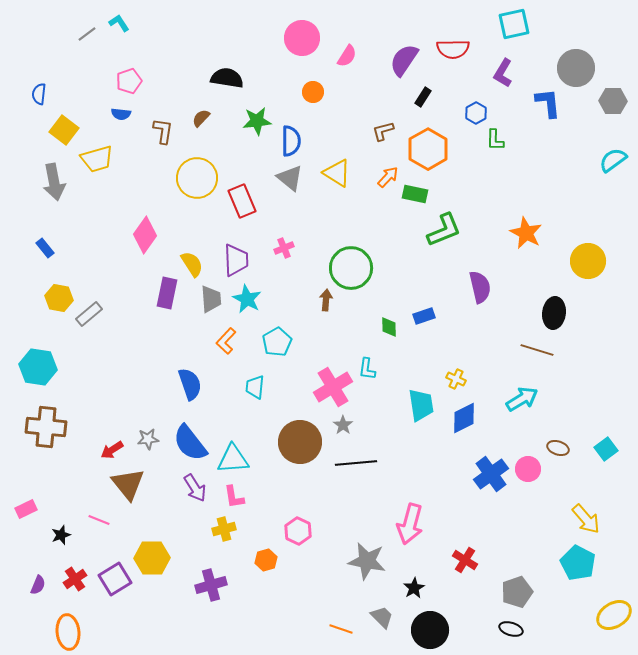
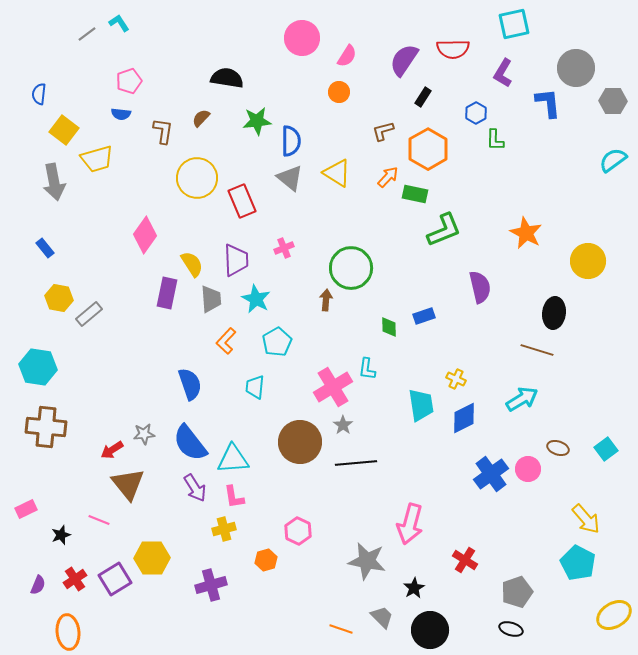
orange circle at (313, 92): moved 26 px right
cyan star at (247, 299): moved 9 px right
gray star at (148, 439): moved 4 px left, 5 px up
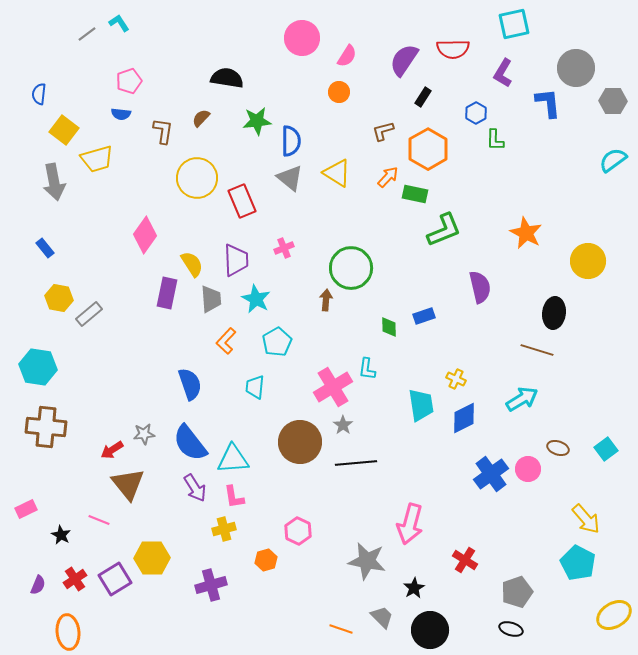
black star at (61, 535): rotated 24 degrees counterclockwise
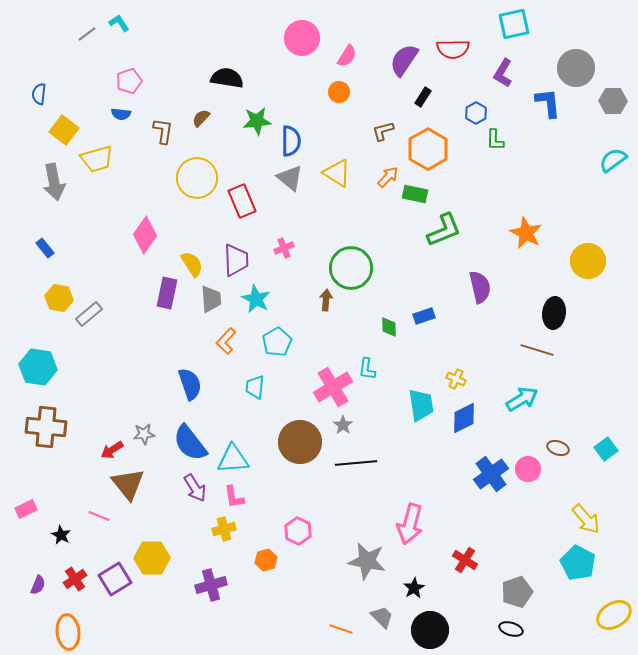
pink line at (99, 520): moved 4 px up
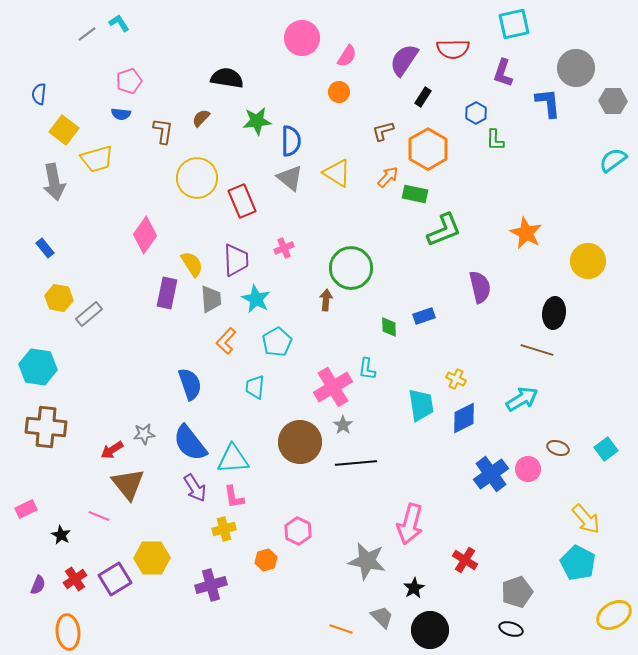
purple L-shape at (503, 73): rotated 12 degrees counterclockwise
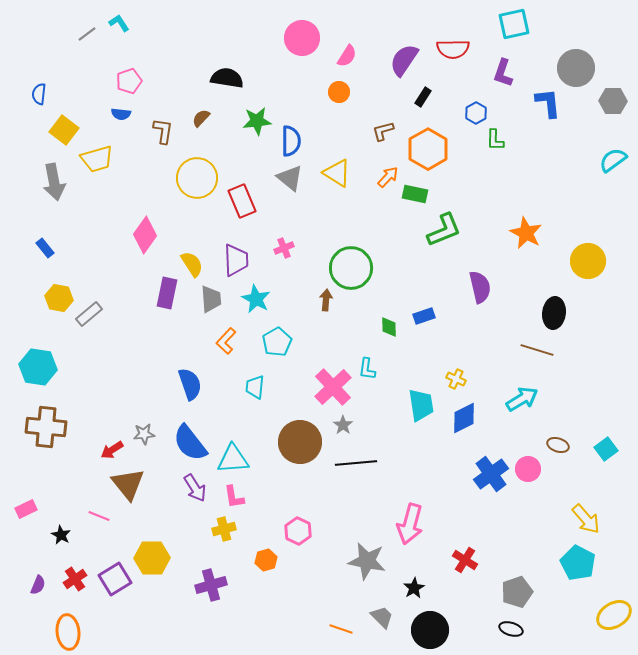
pink cross at (333, 387): rotated 12 degrees counterclockwise
brown ellipse at (558, 448): moved 3 px up
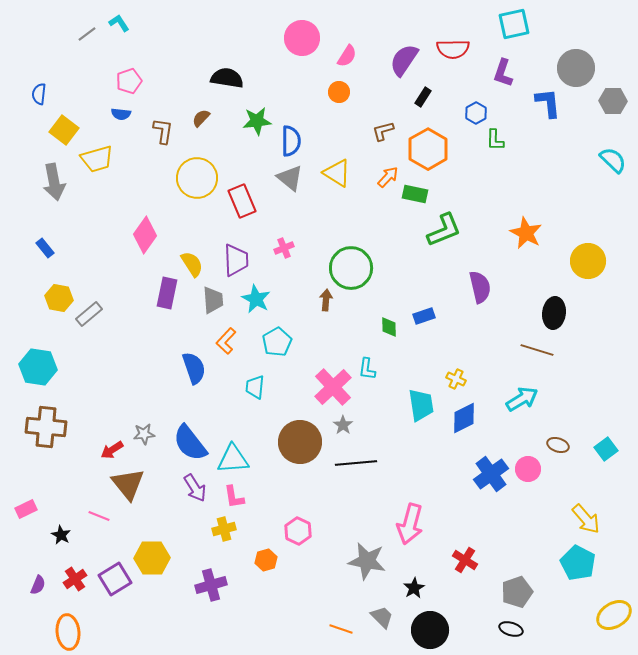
cyan semicircle at (613, 160): rotated 80 degrees clockwise
gray trapezoid at (211, 299): moved 2 px right, 1 px down
blue semicircle at (190, 384): moved 4 px right, 16 px up
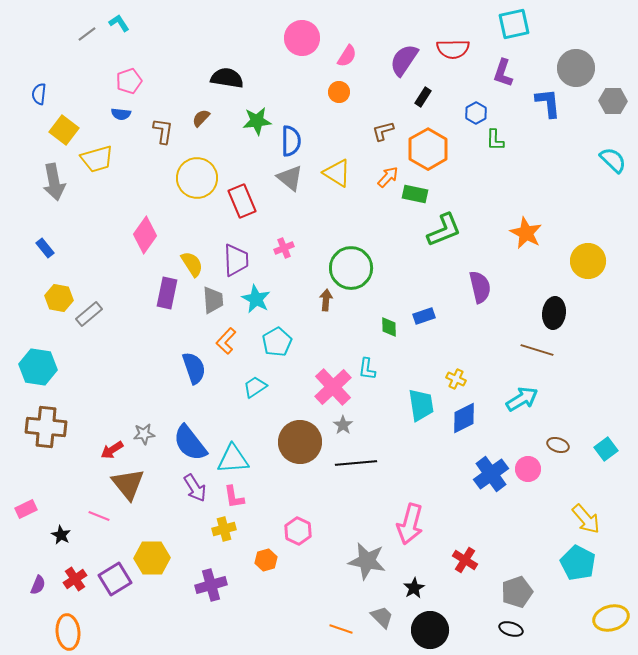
cyan trapezoid at (255, 387): rotated 50 degrees clockwise
yellow ellipse at (614, 615): moved 3 px left, 3 px down; rotated 16 degrees clockwise
